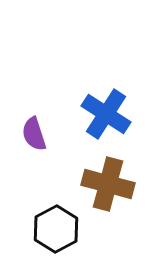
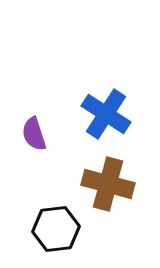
black hexagon: rotated 21 degrees clockwise
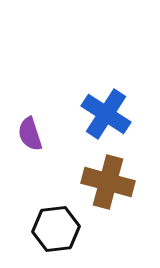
purple semicircle: moved 4 px left
brown cross: moved 2 px up
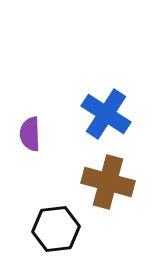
purple semicircle: rotated 16 degrees clockwise
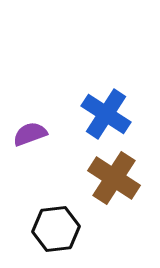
purple semicircle: rotated 72 degrees clockwise
brown cross: moved 6 px right, 4 px up; rotated 18 degrees clockwise
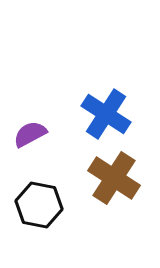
purple semicircle: rotated 8 degrees counterclockwise
black hexagon: moved 17 px left, 24 px up; rotated 18 degrees clockwise
